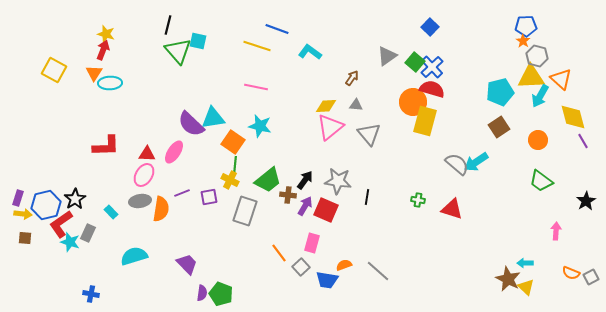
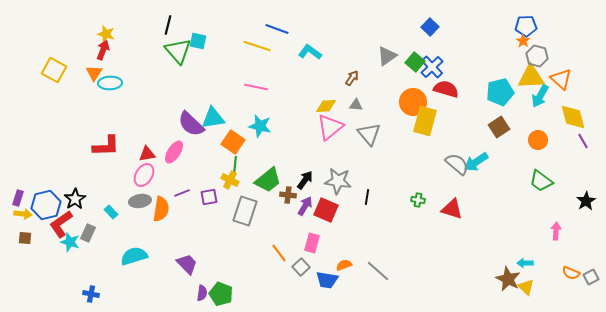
red semicircle at (432, 89): moved 14 px right
red triangle at (147, 154): rotated 12 degrees counterclockwise
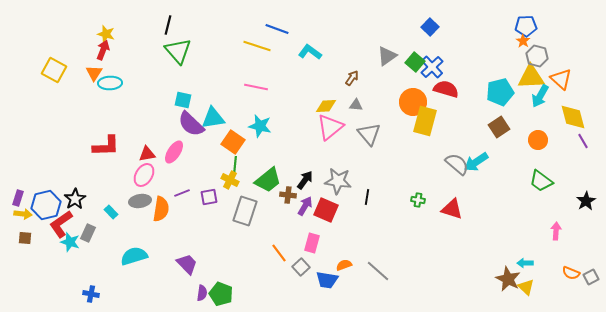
cyan square at (198, 41): moved 15 px left, 59 px down
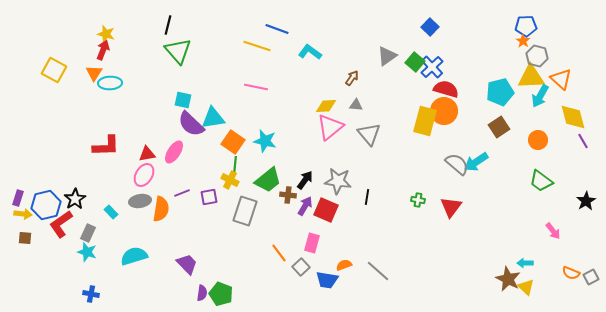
orange circle at (413, 102): moved 31 px right, 9 px down
cyan star at (260, 126): moved 5 px right, 15 px down
red triangle at (452, 209): moved 1 px left, 2 px up; rotated 50 degrees clockwise
pink arrow at (556, 231): moved 3 px left; rotated 138 degrees clockwise
cyan star at (70, 242): moved 17 px right, 10 px down
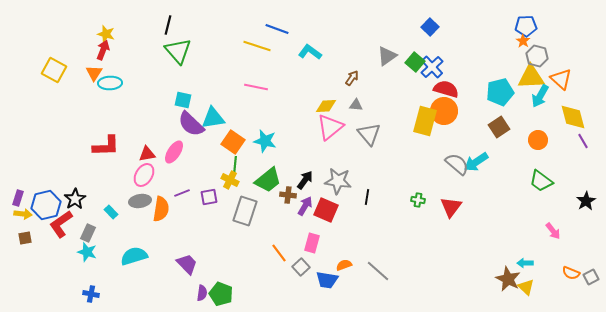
brown square at (25, 238): rotated 16 degrees counterclockwise
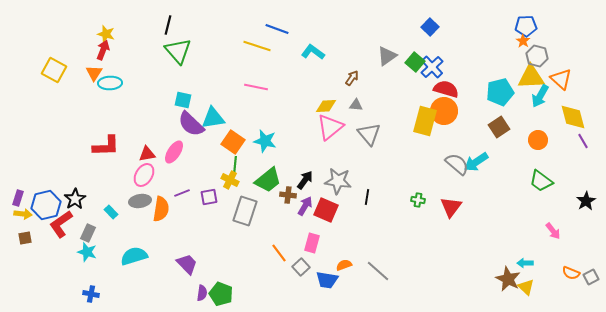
cyan L-shape at (310, 52): moved 3 px right
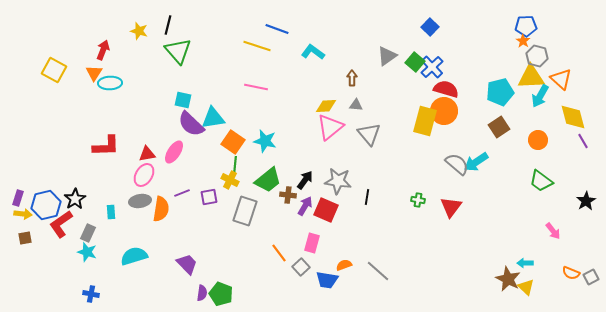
yellow star at (106, 34): moved 33 px right, 3 px up
brown arrow at (352, 78): rotated 35 degrees counterclockwise
cyan rectangle at (111, 212): rotated 40 degrees clockwise
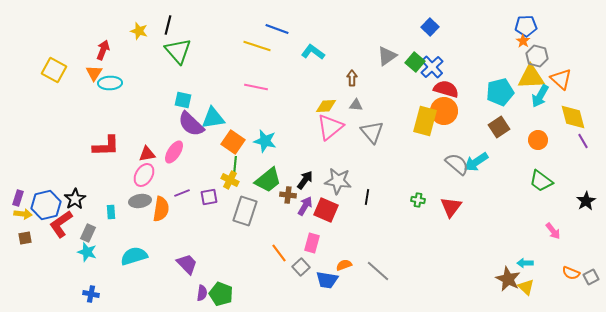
gray triangle at (369, 134): moved 3 px right, 2 px up
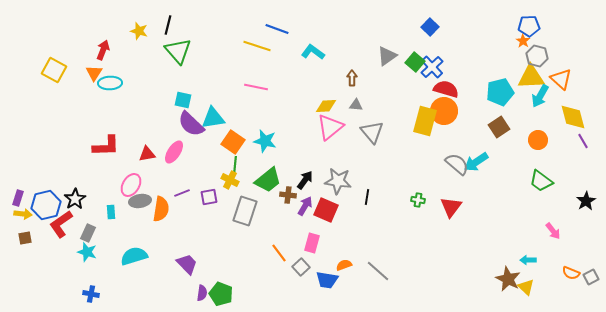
blue pentagon at (526, 26): moved 3 px right
pink ellipse at (144, 175): moved 13 px left, 10 px down
cyan arrow at (525, 263): moved 3 px right, 3 px up
